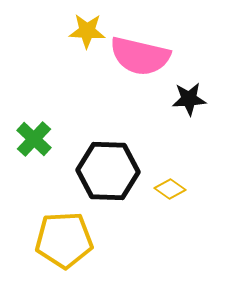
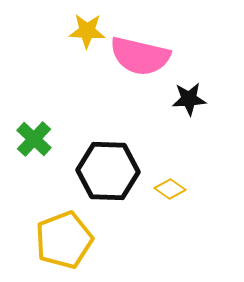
yellow pentagon: rotated 18 degrees counterclockwise
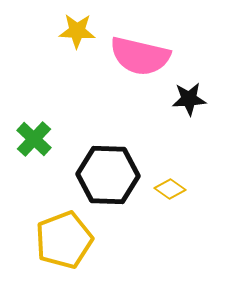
yellow star: moved 10 px left
black hexagon: moved 4 px down
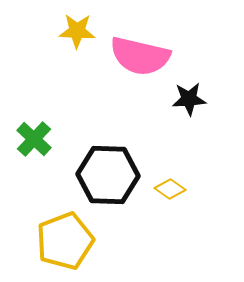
yellow pentagon: moved 1 px right, 1 px down
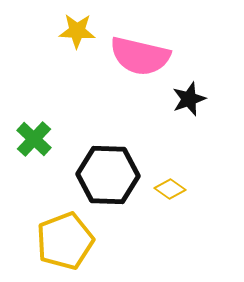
black star: rotated 16 degrees counterclockwise
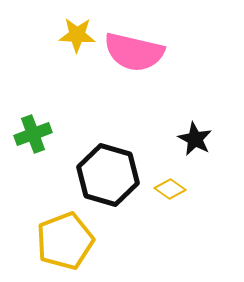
yellow star: moved 4 px down
pink semicircle: moved 6 px left, 4 px up
black star: moved 6 px right, 40 px down; rotated 24 degrees counterclockwise
green cross: moved 1 px left, 5 px up; rotated 27 degrees clockwise
black hexagon: rotated 14 degrees clockwise
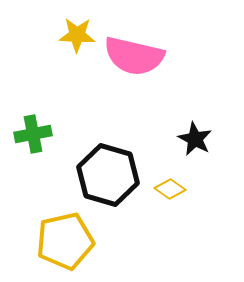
pink semicircle: moved 4 px down
green cross: rotated 9 degrees clockwise
yellow pentagon: rotated 8 degrees clockwise
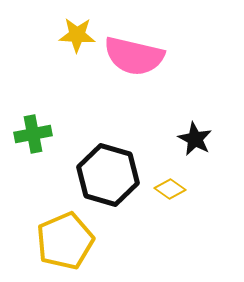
yellow pentagon: rotated 10 degrees counterclockwise
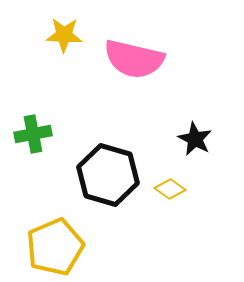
yellow star: moved 13 px left
pink semicircle: moved 3 px down
yellow pentagon: moved 10 px left, 6 px down
